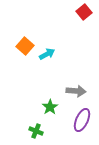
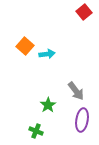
cyan arrow: rotated 21 degrees clockwise
gray arrow: rotated 48 degrees clockwise
green star: moved 2 px left, 2 px up
purple ellipse: rotated 15 degrees counterclockwise
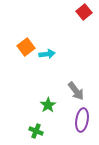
orange square: moved 1 px right, 1 px down; rotated 12 degrees clockwise
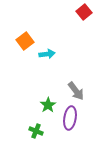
orange square: moved 1 px left, 6 px up
purple ellipse: moved 12 px left, 2 px up
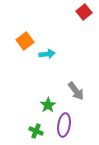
purple ellipse: moved 6 px left, 7 px down
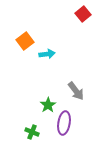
red square: moved 1 px left, 2 px down
purple ellipse: moved 2 px up
green cross: moved 4 px left, 1 px down
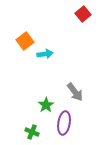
cyan arrow: moved 2 px left
gray arrow: moved 1 px left, 1 px down
green star: moved 2 px left
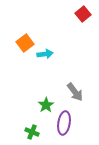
orange square: moved 2 px down
